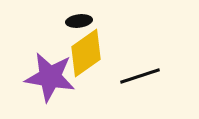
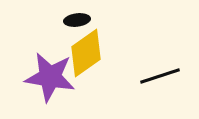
black ellipse: moved 2 px left, 1 px up
black line: moved 20 px right
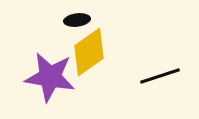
yellow diamond: moved 3 px right, 1 px up
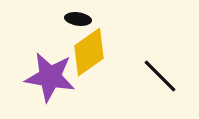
black ellipse: moved 1 px right, 1 px up; rotated 15 degrees clockwise
black line: rotated 63 degrees clockwise
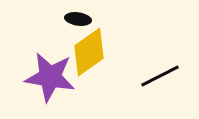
black line: rotated 72 degrees counterclockwise
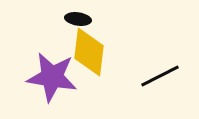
yellow diamond: rotated 48 degrees counterclockwise
purple star: moved 2 px right
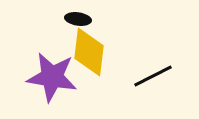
black line: moved 7 px left
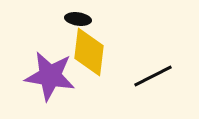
purple star: moved 2 px left, 1 px up
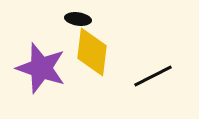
yellow diamond: moved 3 px right
purple star: moved 9 px left, 8 px up; rotated 9 degrees clockwise
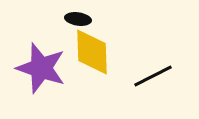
yellow diamond: rotated 9 degrees counterclockwise
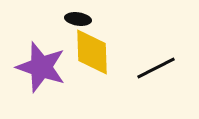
purple star: moved 1 px up
black line: moved 3 px right, 8 px up
